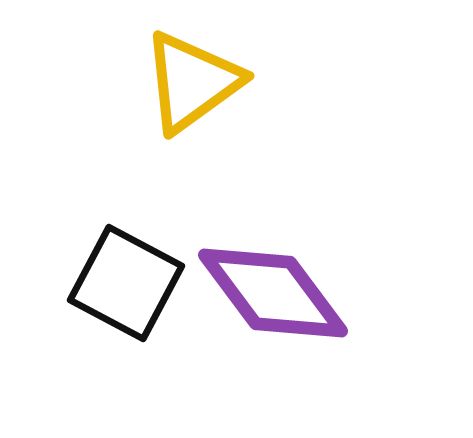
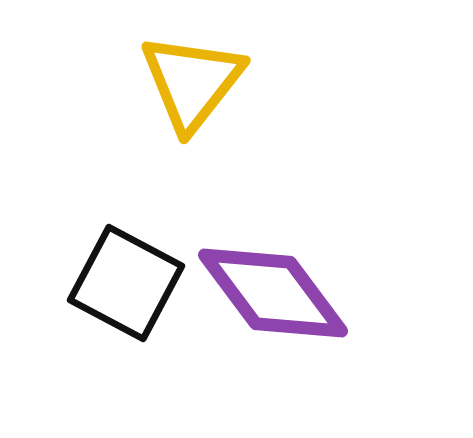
yellow triangle: rotated 16 degrees counterclockwise
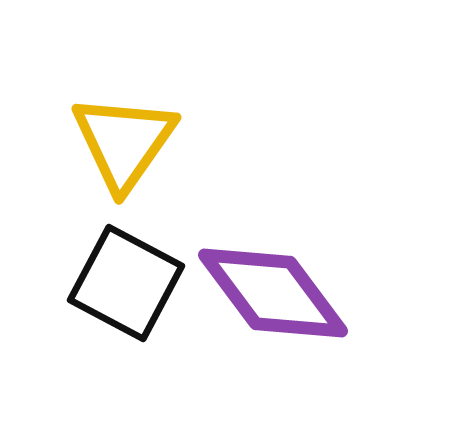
yellow triangle: moved 68 px left, 60 px down; rotated 3 degrees counterclockwise
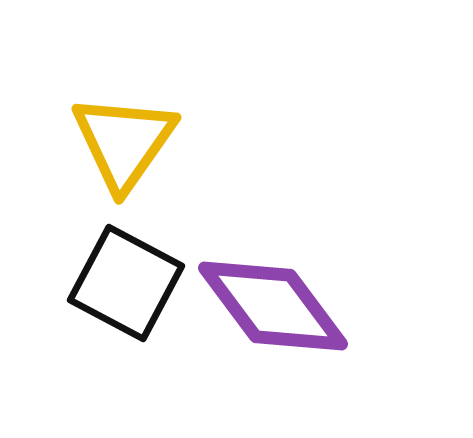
purple diamond: moved 13 px down
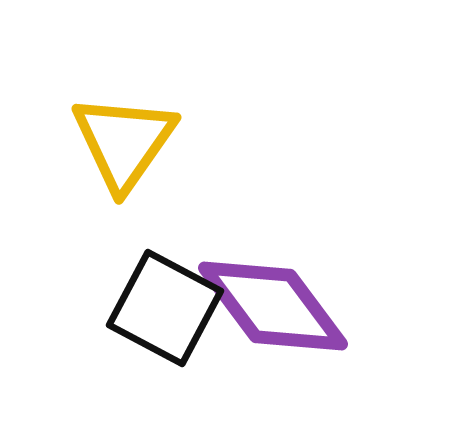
black square: moved 39 px right, 25 px down
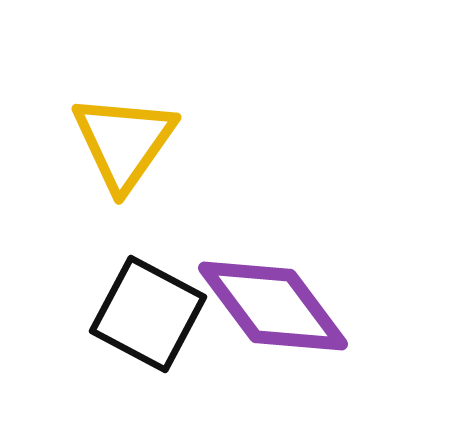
black square: moved 17 px left, 6 px down
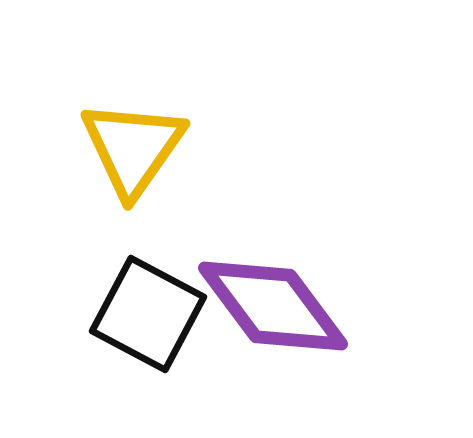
yellow triangle: moved 9 px right, 6 px down
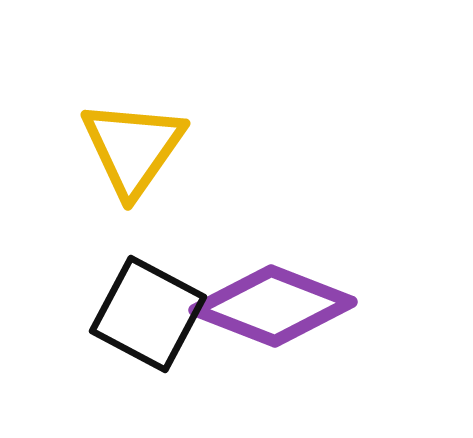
purple diamond: rotated 32 degrees counterclockwise
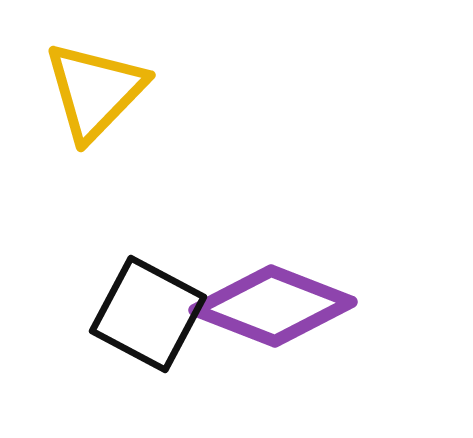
yellow triangle: moved 38 px left, 57 px up; rotated 9 degrees clockwise
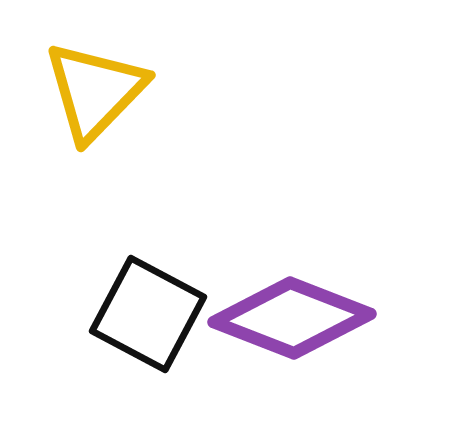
purple diamond: moved 19 px right, 12 px down
